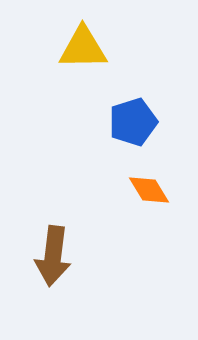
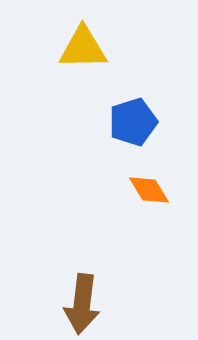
brown arrow: moved 29 px right, 48 px down
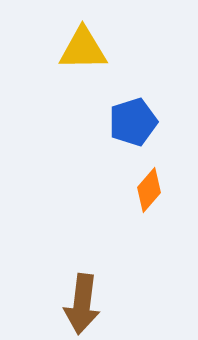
yellow triangle: moved 1 px down
orange diamond: rotated 72 degrees clockwise
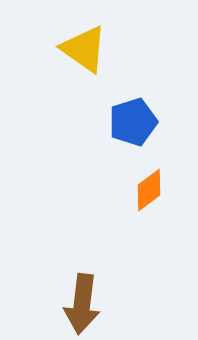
yellow triangle: moved 1 px right; rotated 36 degrees clockwise
orange diamond: rotated 12 degrees clockwise
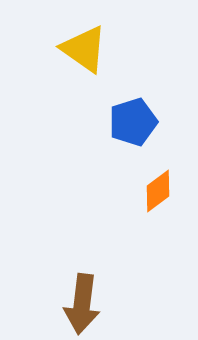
orange diamond: moved 9 px right, 1 px down
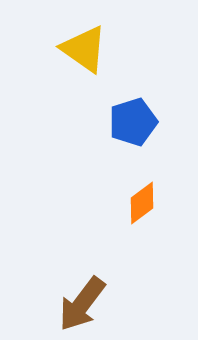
orange diamond: moved 16 px left, 12 px down
brown arrow: rotated 30 degrees clockwise
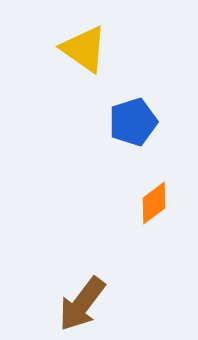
orange diamond: moved 12 px right
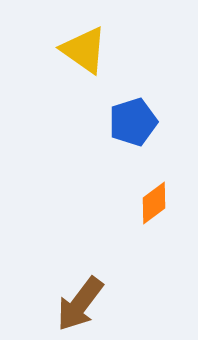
yellow triangle: moved 1 px down
brown arrow: moved 2 px left
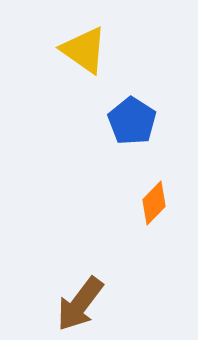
blue pentagon: moved 1 px left, 1 px up; rotated 21 degrees counterclockwise
orange diamond: rotated 9 degrees counterclockwise
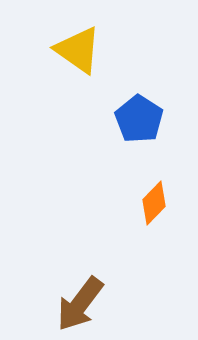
yellow triangle: moved 6 px left
blue pentagon: moved 7 px right, 2 px up
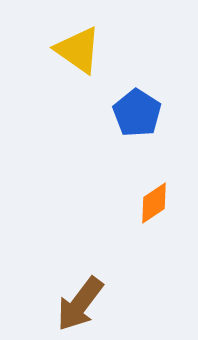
blue pentagon: moved 2 px left, 6 px up
orange diamond: rotated 12 degrees clockwise
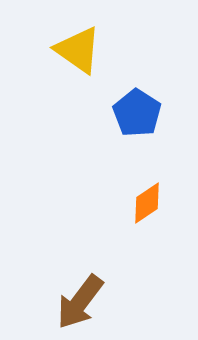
orange diamond: moved 7 px left
brown arrow: moved 2 px up
